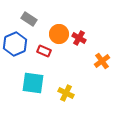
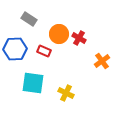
blue hexagon: moved 5 px down; rotated 20 degrees clockwise
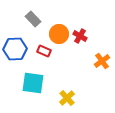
gray rectangle: moved 4 px right; rotated 14 degrees clockwise
red cross: moved 1 px right, 2 px up
yellow cross: moved 1 px right, 5 px down; rotated 21 degrees clockwise
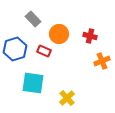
red cross: moved 10 px right; rotated 16 degrees counterclockwise
blue hexagon: rotated 15 degrees counterclockwise
orange cross: rotated 14 degrees clockwise
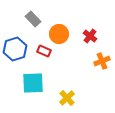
red cross: rotated 24 degrees clockwise
cyan square: rotated 10 degrees counterclockwise
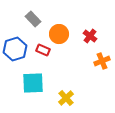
red rectangle: moved 1 px left, 1 px up
yellow cross: moved 1 px left
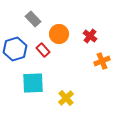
red rectangle: rotated 24 degrees clockwise
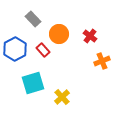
blue hexagon: rotated 10 degrees counterclockwise
cyan square: rotated 15 degrees counterclockwise
yellow cross: moved 4 px left, 1 px up
